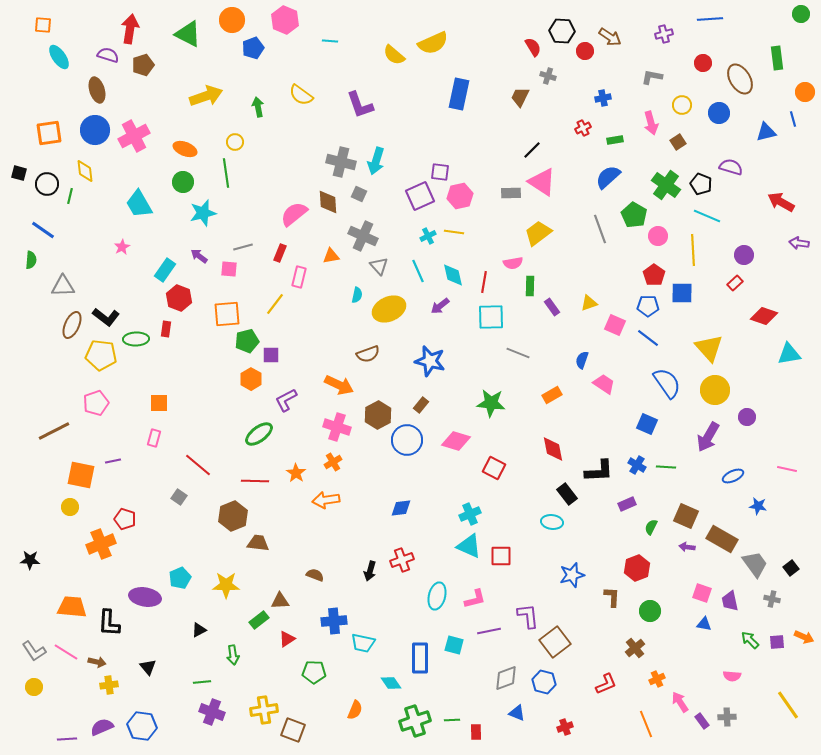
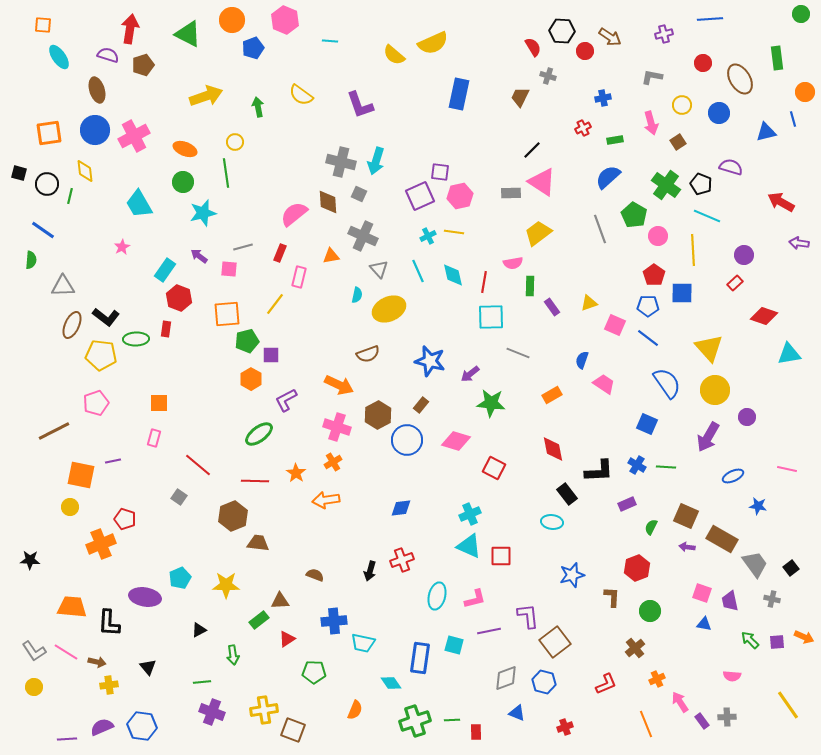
gray triangle at (379, 266): moved 3 px down
purple arrow at (440, 306): moved 30 px right, 68 px down
blue rectangle at (420, 658): rotated 8 degrees clockwise
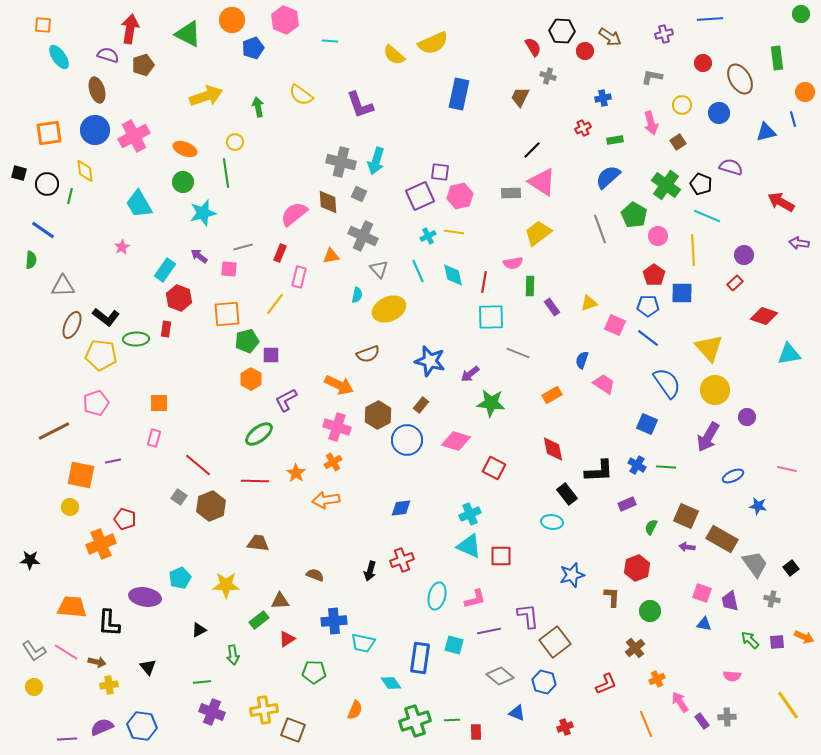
brown hexagon at (233, 516): moved 22 px left, 10 px up
gray diamond at (506, 678): moved 6 px left, 2 px up; rotated 60 degrees clockwise
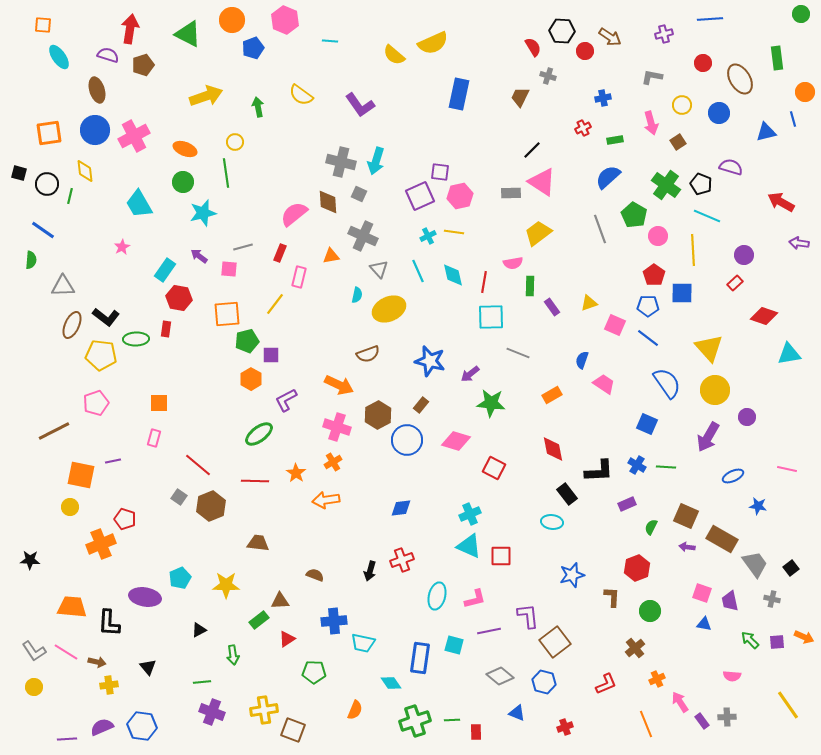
purple L-shape at (360, 105): rotated 16 degrees counterclockwise
red hexagon at (179, 298): rotated 10 degrees counterclockwise
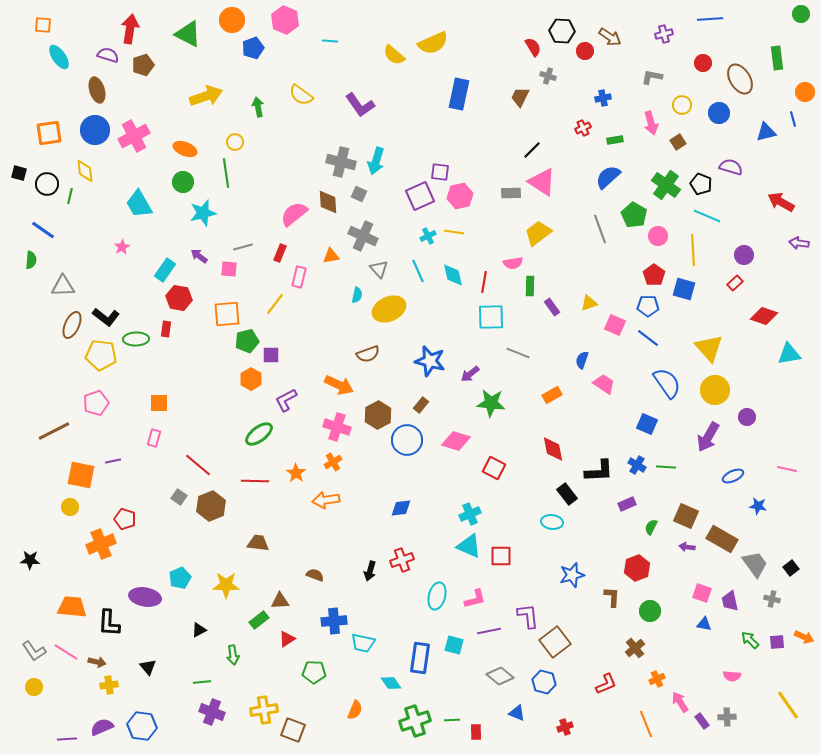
blue square at (682, 293): moved 2 px right, 4 px up; rotated 15 degrees clockwise
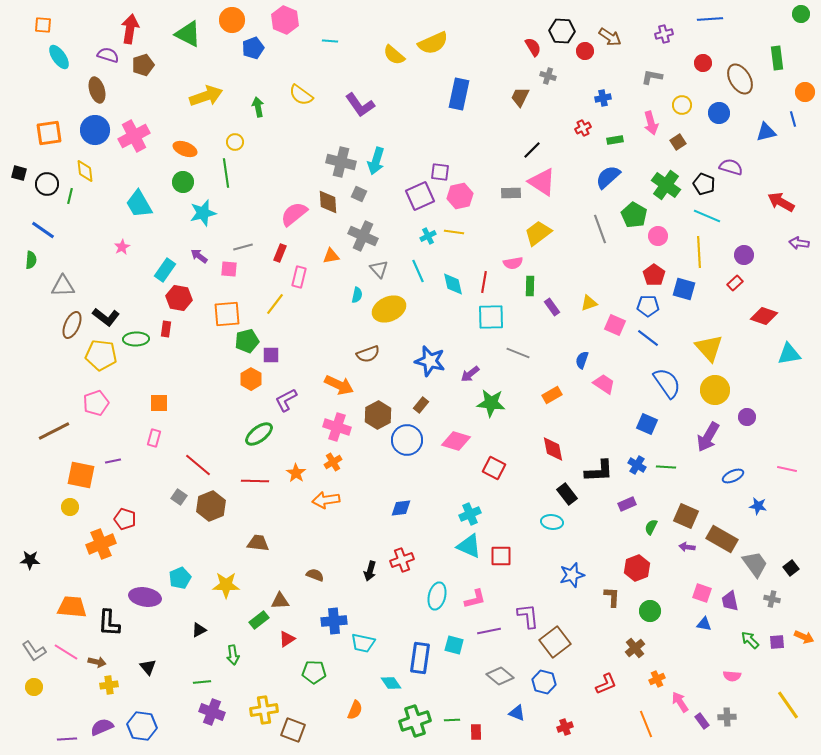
black pentagon at (701, 184): moved 3 px right
yellow line at (693, 250): moved 6 px right, 2 px down
cyan diamond at (453, 275): moved 9 px down
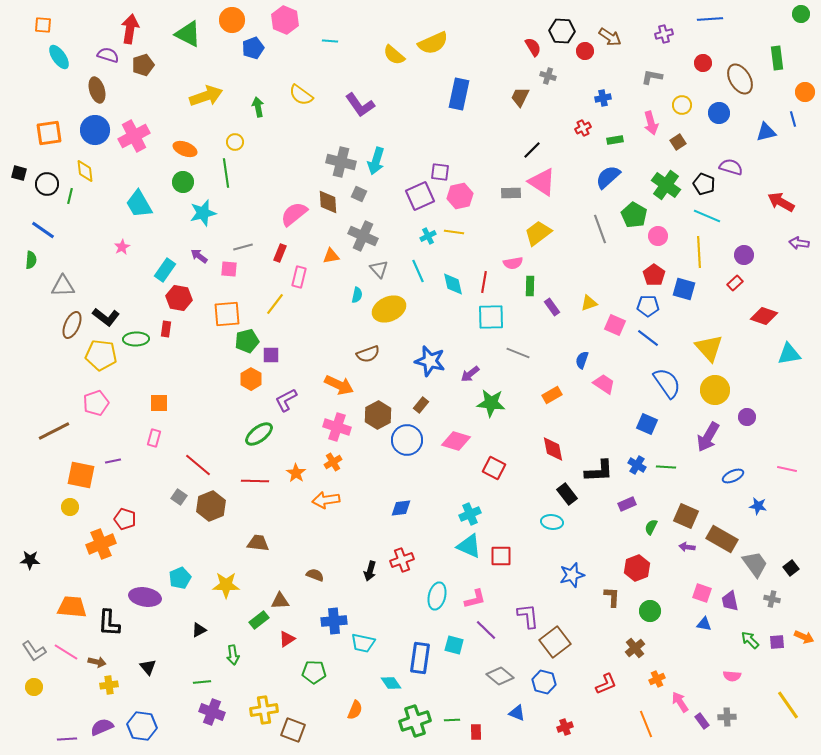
purple line at (489, 631): moved 3 px left, 1 px up; rotated 55 degrees clockwise
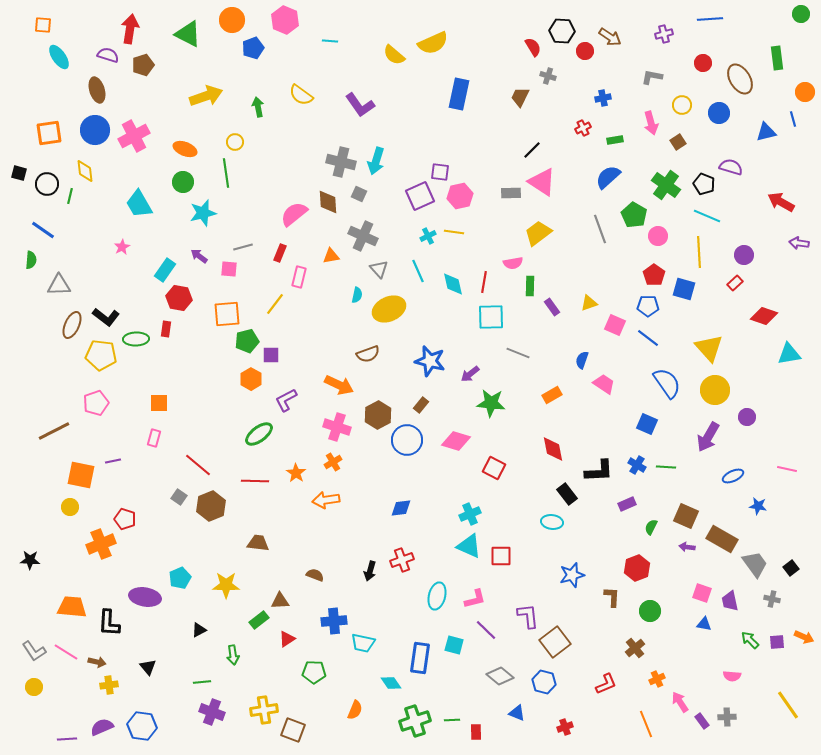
gray triangle at (63, 286): moved 4 px left, 1 px up
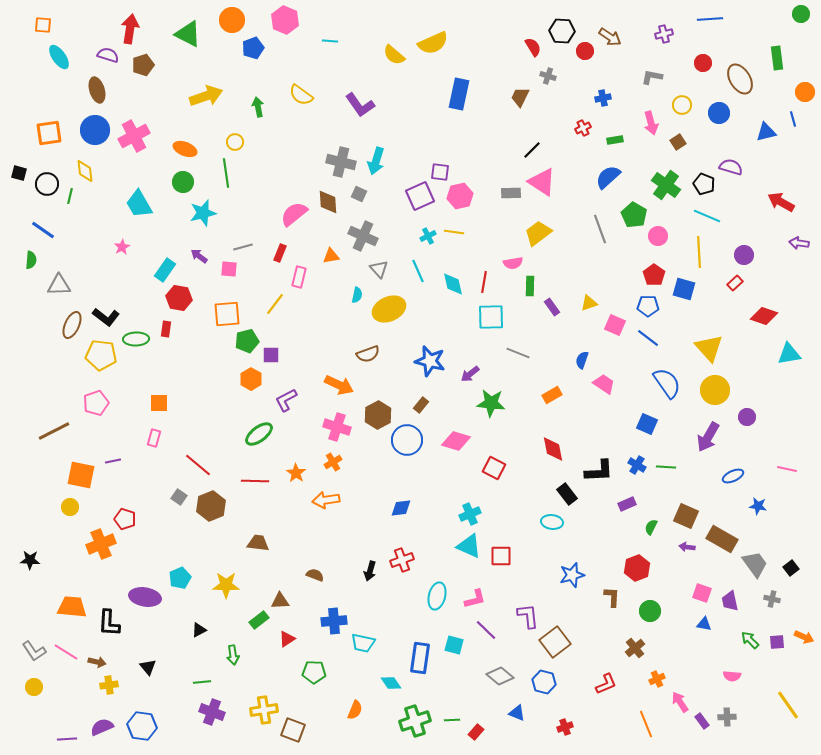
red rectangle at (476, 732): rotated 42 degrees clockwise
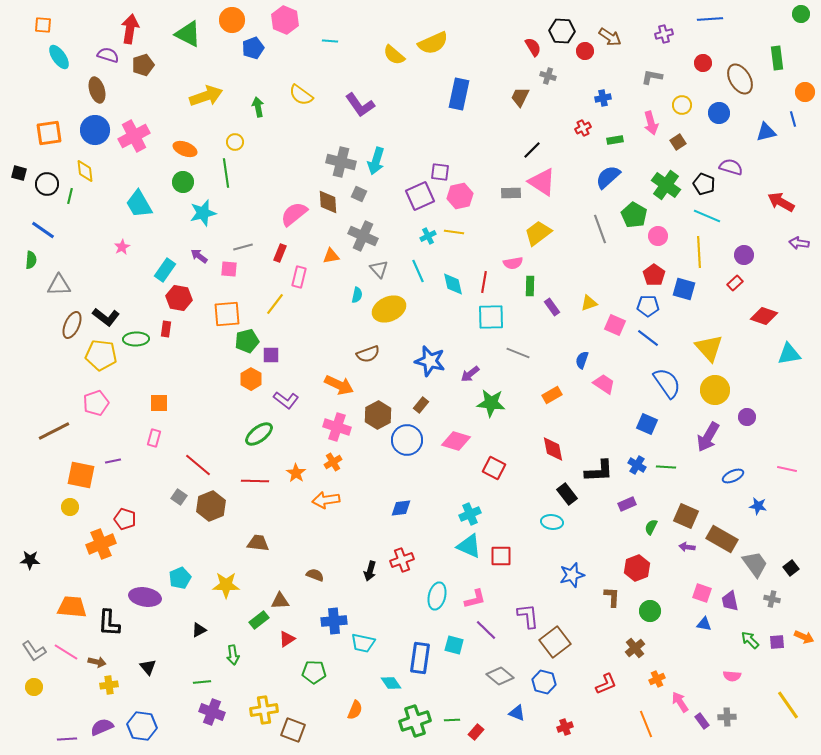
purple L-shape at (286, 400): rotated 115 degrees counterclockwise
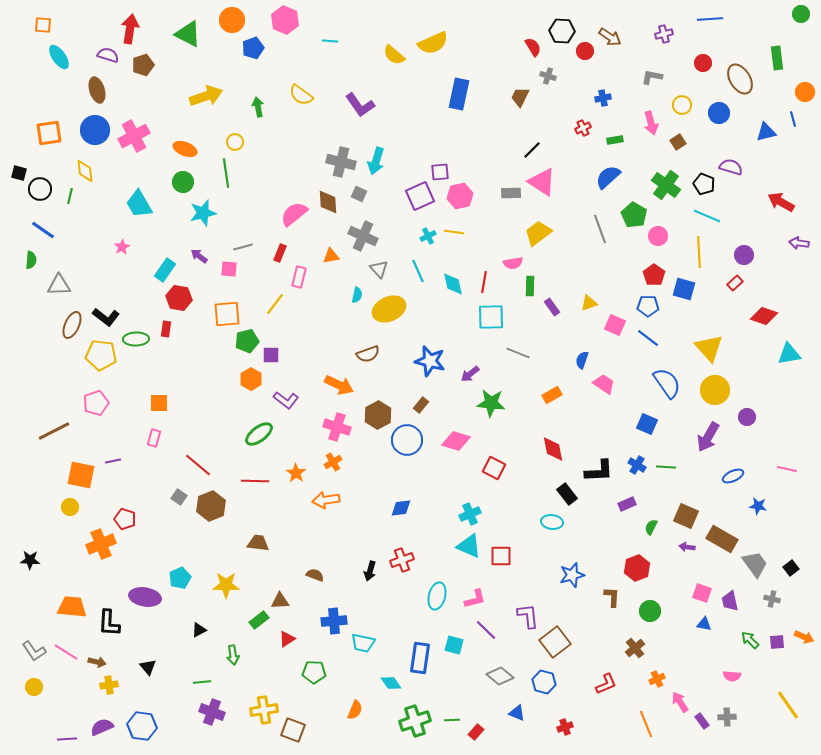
purple square at (440, 172): rotated 12 degrees counterclockwise
black circle at (47, 184): moved 7 px left, 5 px down
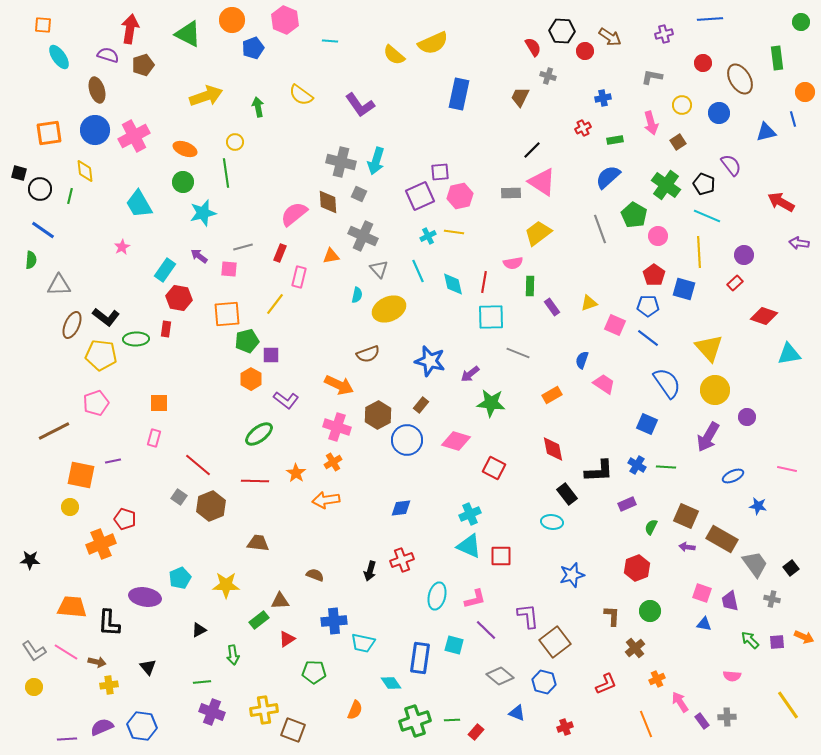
green circle at (801, 14): moved 8 px down
purple semicircle at (731, 167): moved 2 px up; rotated 35 degrees clockwise
brown L-shape at (612, 597): moved 19 px down
